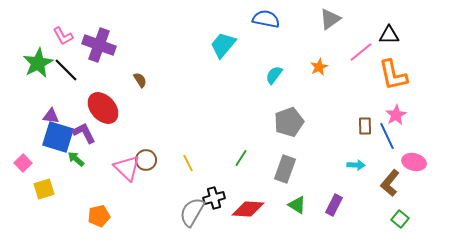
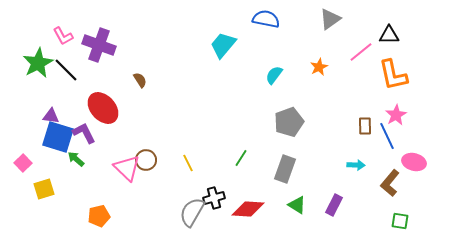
green square: moved 2 px down; rotated 30 degrees counterclockwise
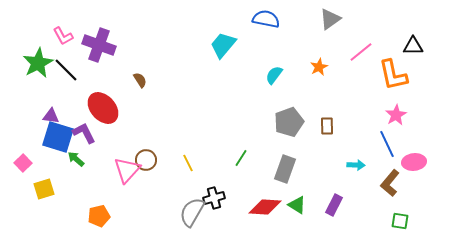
black triangle: moved 24 px right, 11 px down
brown rectangle: moved 38 px left
blue line: moved 8 px down
pink ellipse: rotated 20 degrees counterclockwise
pink triangle: moved 2 px down; rotated 28 degrees clockwise
red diamond: moved 17 px right, 2 px up
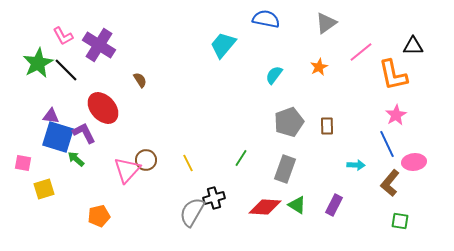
gray triangle: moved 4 px left, 4 px down
purple cross: rotated 12 degrees clockwise
pink square: rotated 36 degrees counterclockwise
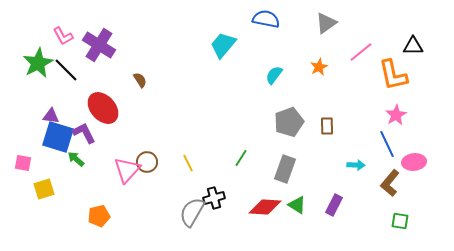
brown circle: moved 1 px right, 2 px down
